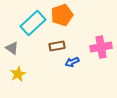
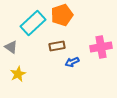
gray triangle: moved 1 px left, 1 px up
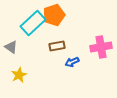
orange pentagon: moved 8 px left
yellow star: moved 1 px right, 1 px down
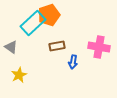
orange pentagon: moved 5 px left
pink cross: moved 2 px left; rotated 20 degrees clockwise
blue arrow: moved 1 px right; rotated 56 degrees counterclockwise
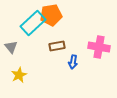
orange pentagon: moved 2 px right; rotated 10 degrees clockwise
gray triangle: rotated 16 degrees clockwise
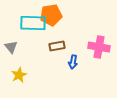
cyan rectangle: rotated 45 degrees clockwise
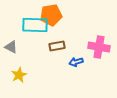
cyan rectangle: moved 2 px right, 2 px down
gray triangle: rotated 24 degrees counterclockwise
blue arrow: moved 3 px right; rotated 64 degrees clockwise
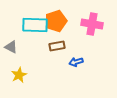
orange pentagon: moved 5 px right, 6 px down; rotated 10 degrees counterclockwise
pink cross: moved 7 px left, 23 px up
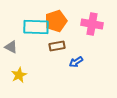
cyan rectangle: moved 1 px right, 2 px down
blue arrow: rotated 16 degrees counterclockwise
